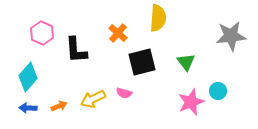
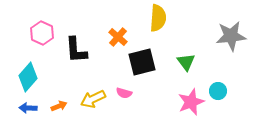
orange cross: moved 4 px down
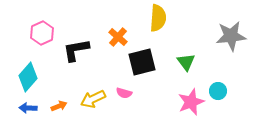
pink hexagon: rotated 10 degrees clockwise
black L-shape: rotated 84 degrees clockwise
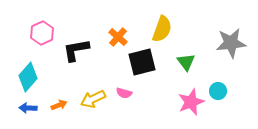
yellow semicircle: moved 4 px right, 11 px down; rotated 16 degrees clockwise
gray star: moved 7 px down
orange arrow: moved 1 px up
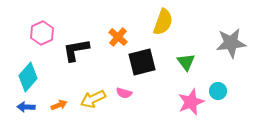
yellow semicircle: moved 1 px right, 7 px up
blue arrow: moved 2 px left, 1 px up
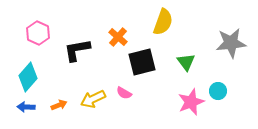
pink hexagon: moved 4 px left; rotated 10 degrees counterclockwise
black L-shape: moved 1 px right
pink semicircle: rotated 14 degrees clockwise
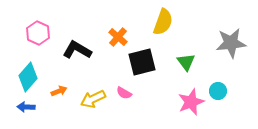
black L-shape: rotated 40 degrees clockwise
orange arrow: moved 14 px up
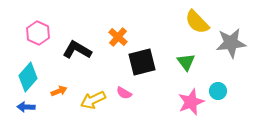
yellow semicircle: moved 34 px right; rotated 116 degrees clockwise
yellow arrow: moved 1 px down
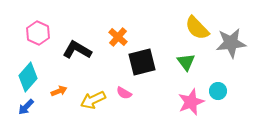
yellow semicircle: moved 6 px down
blue arrow: rotated 48 degrees counterclockwise
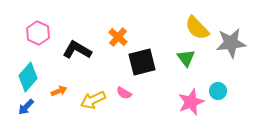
green triangle: moved 4 px up
